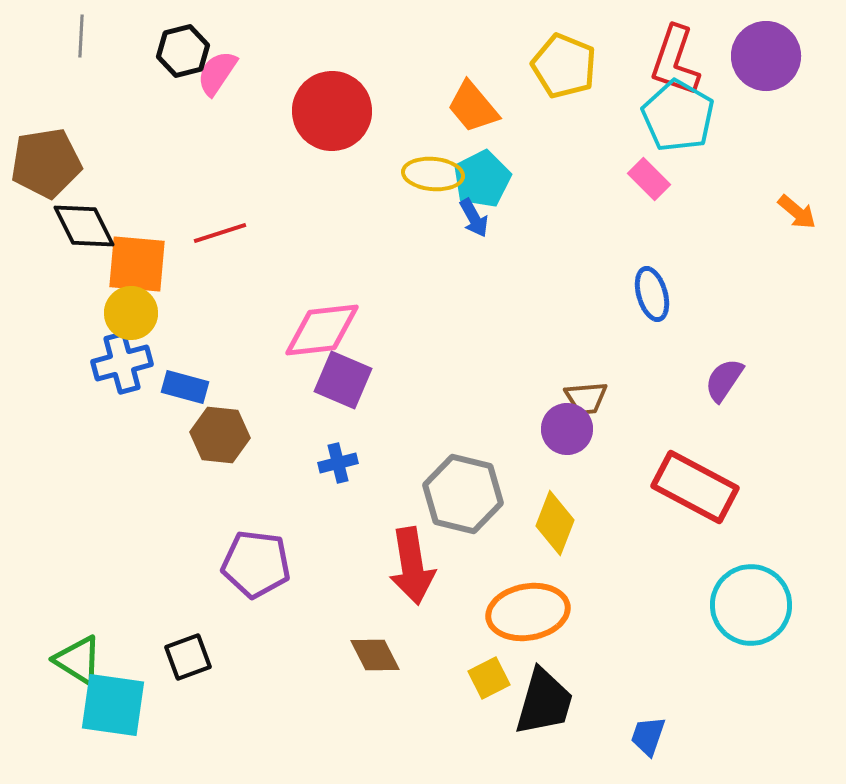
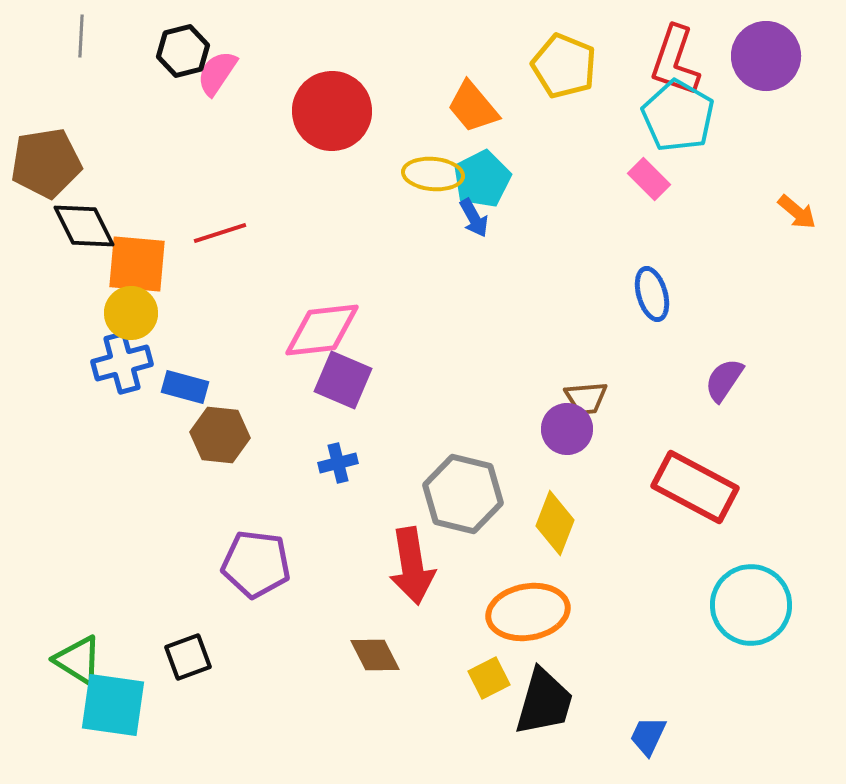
blue trapezoid at (648, 736): rotated 6 degrees clockwise
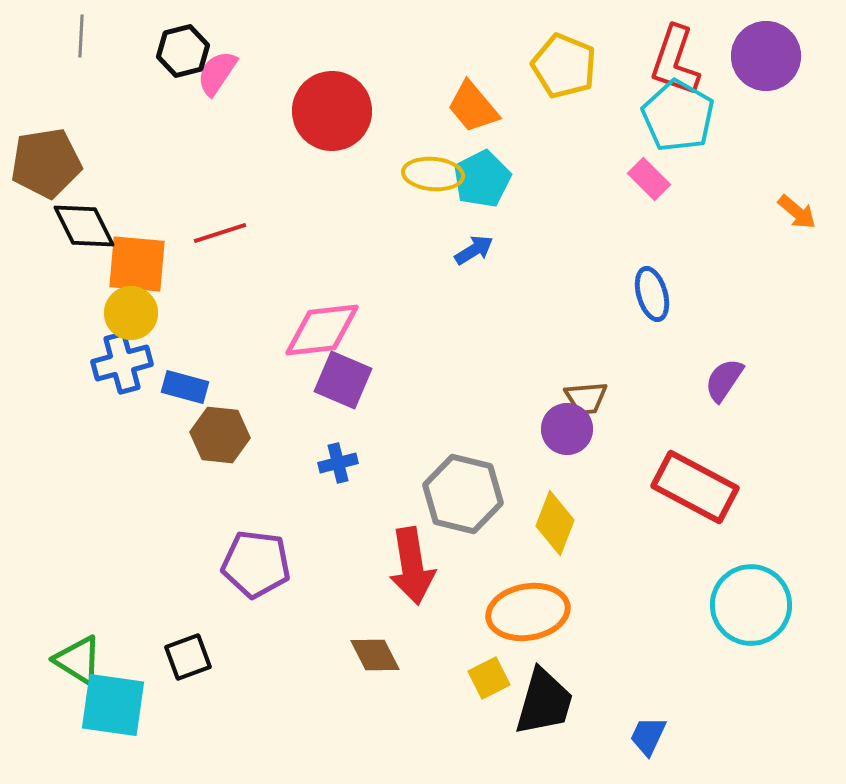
blue arrow at (474, 218): moved 32 px down; rotated 93 degrees counterclockwise
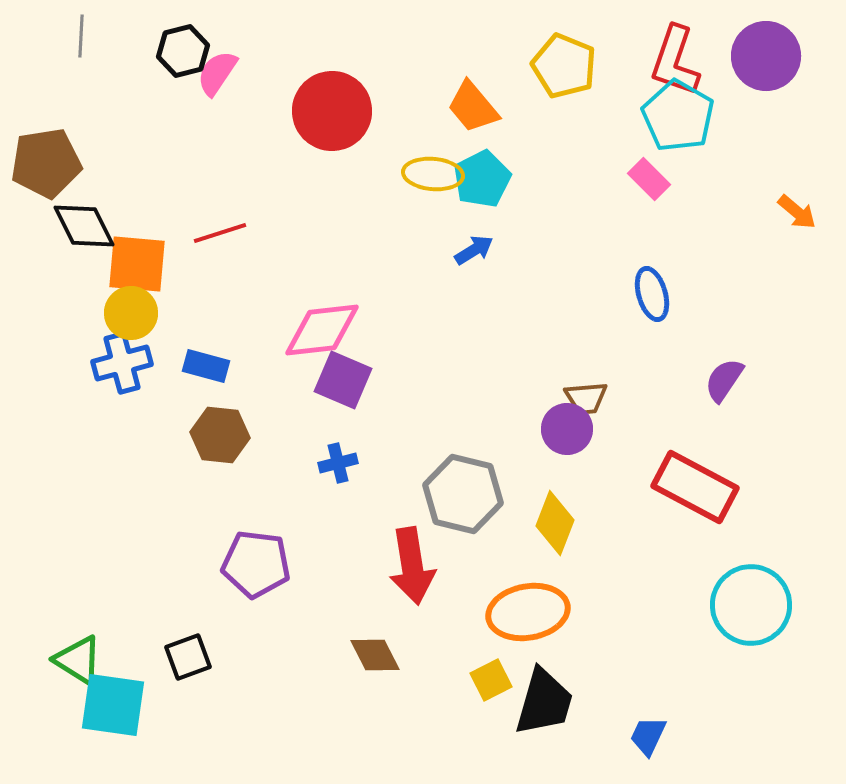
blue rectangle at (185, 387): moved 21 px right, 21 px up
yellow square at (489, 678): moved 2 px right, 2 px down
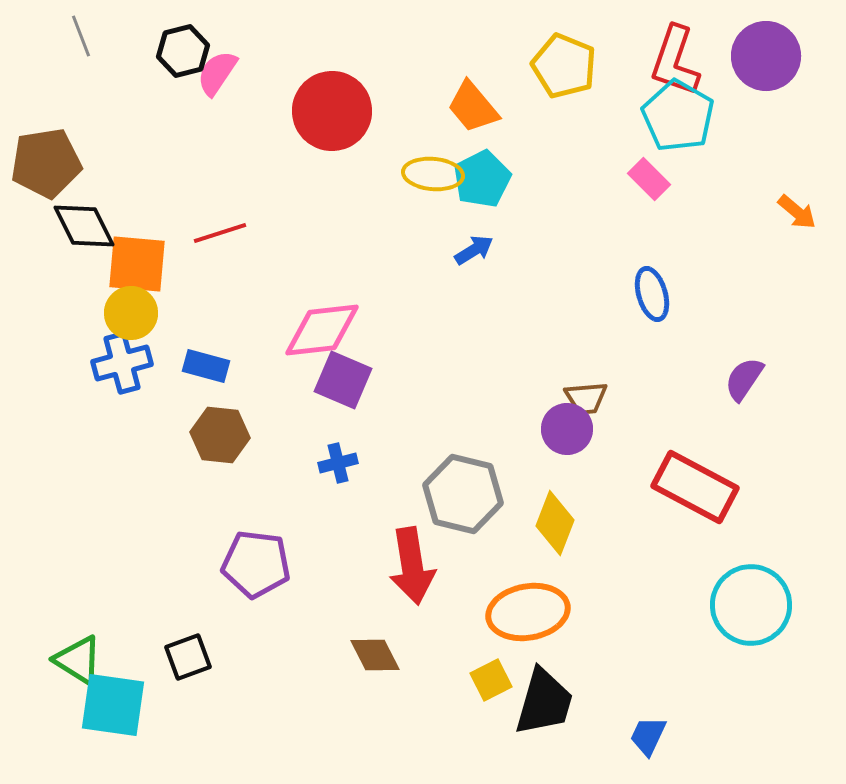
gray line at (81, 36): rotated 24 degrees counterclockwise
purple semicircle at (724, 380): moved 20 px right, 1 px up
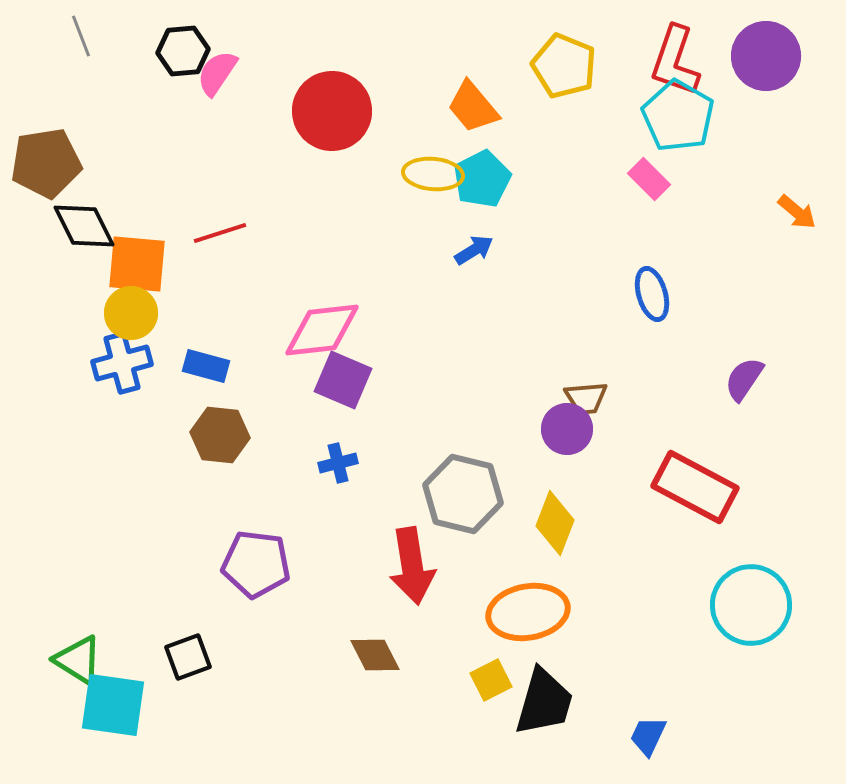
black hexagon at (183, 51): rotated 9 degrees clockwise
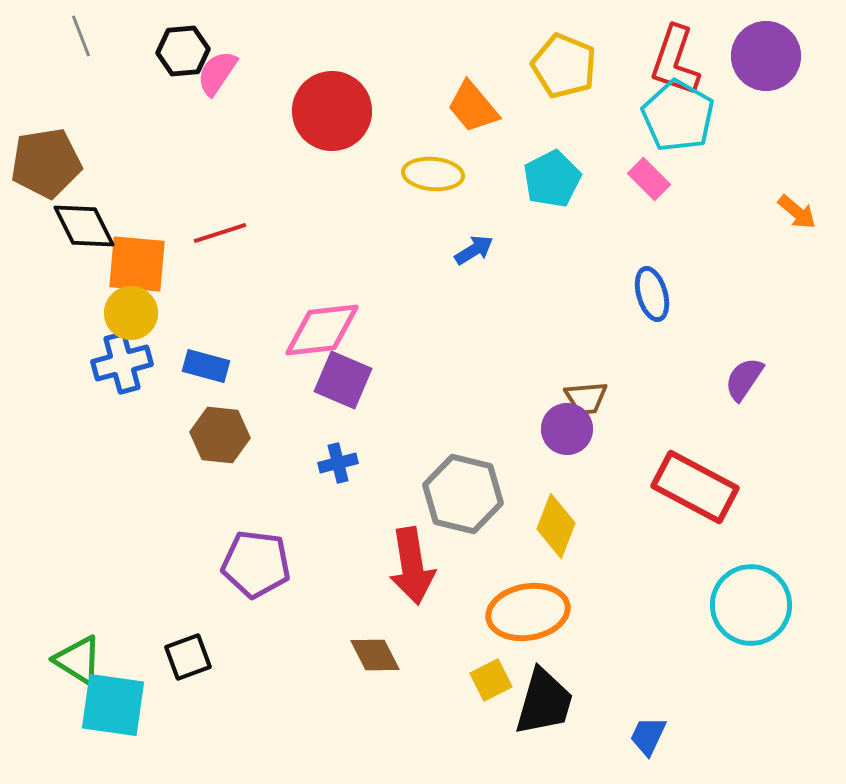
cyan pentagon at (482, 179): moved 70 px right
yellow diamond at (555, 523): moved 1 px right, 3 px down
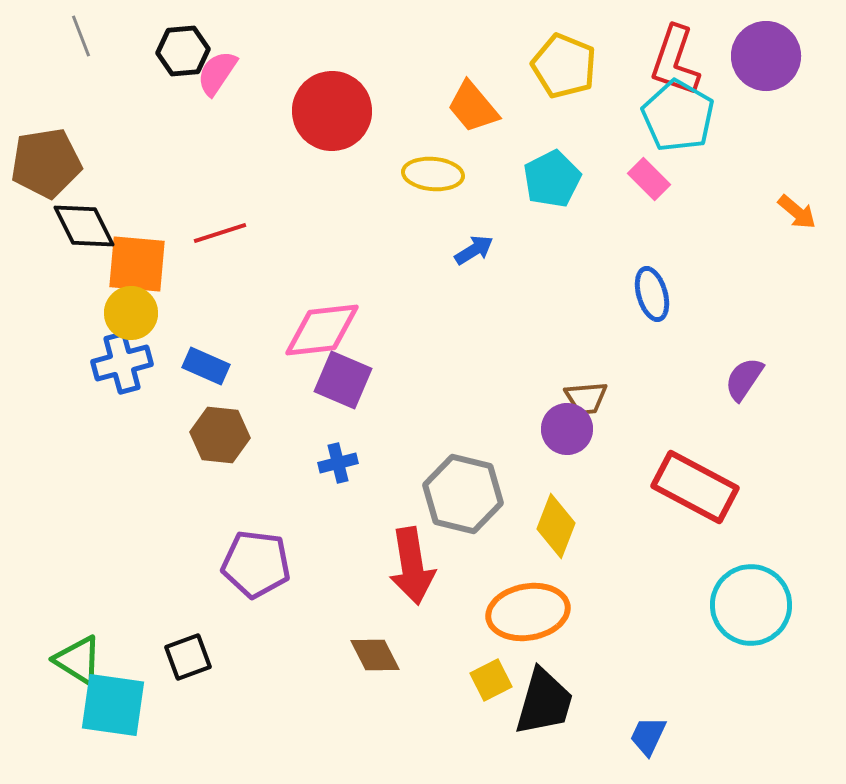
blue rectangle at (206, 366): rotated 9 degrees clockwise
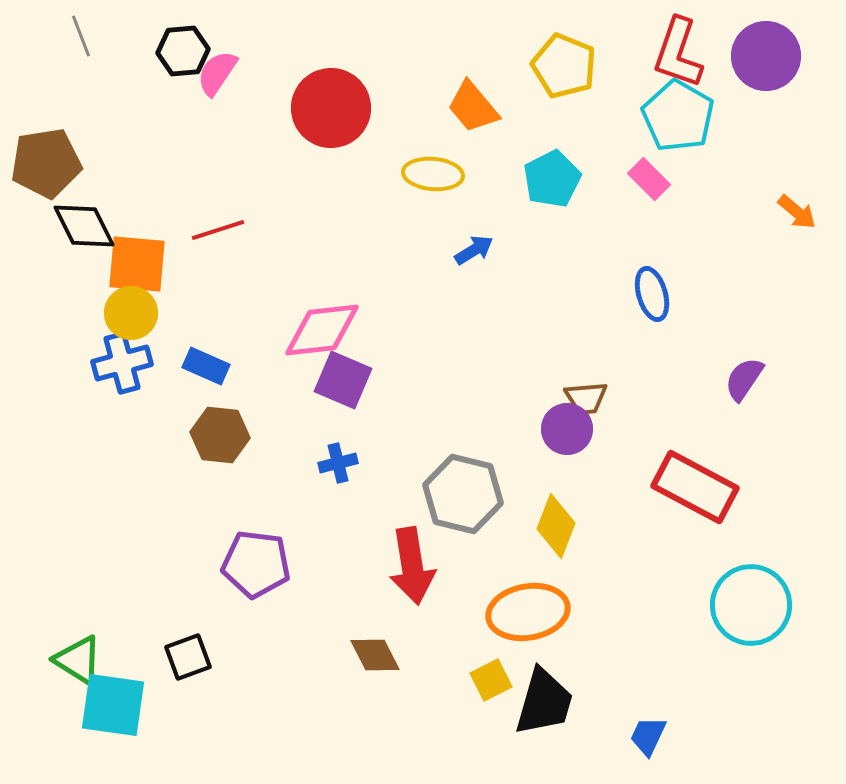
red L-shape at (675, 61): moved 3 px right, 8 px up
red circle at (332, 111): moved 1 px left, 3 px up
red line at (220, 233): moved 2 px left, 3 px up
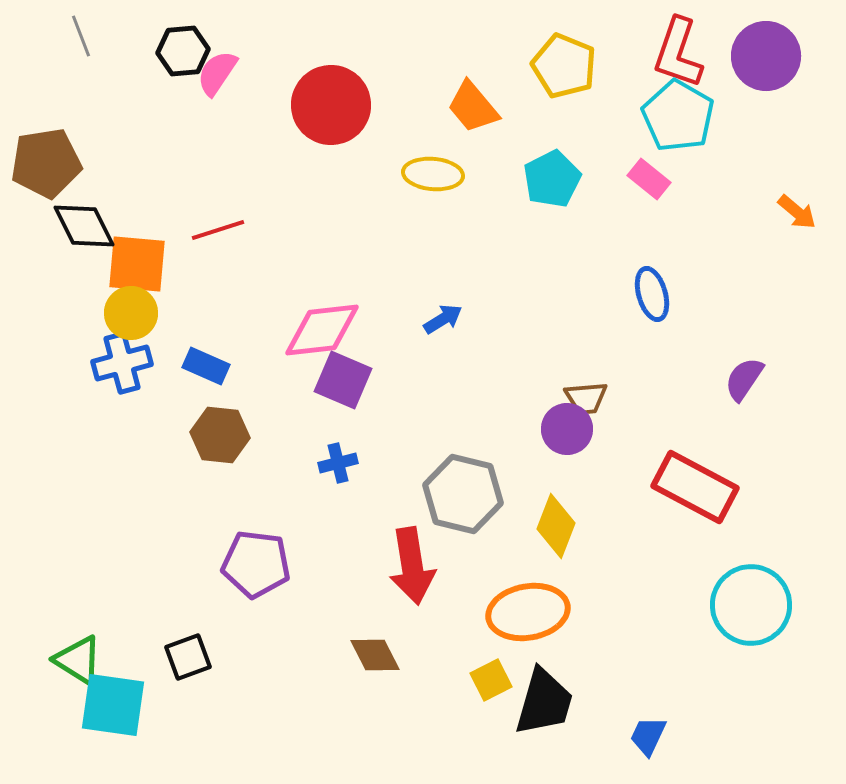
red circle at (331, 108): moved 3 px up
pink rectangle at (649, 179): rotated 6 degrees counterclockwise
blue arrow at (474, 250): moved 31 px left, 69 px down
